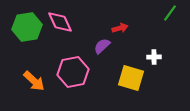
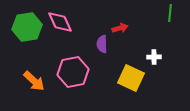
green line: rotated 30 degrees counterclockwise
purple semicircle: moved 2 px up; rotated 48 degrees counterclockwise
yellow square: rotated 8 degrees clockwise
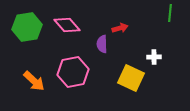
pink diamond: moved 7 px right, 3 px down; rotated 16 degrees counterclockwise
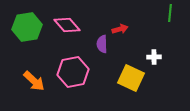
red arrow: moved 1 px down
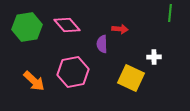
red arrow: rotated 21 degrees clockwise
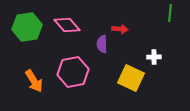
orange arrow: rotated 15 degrees clockwise
